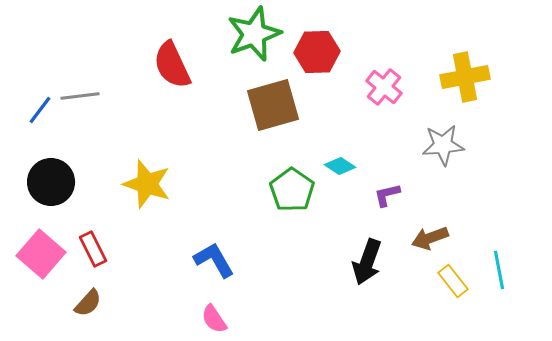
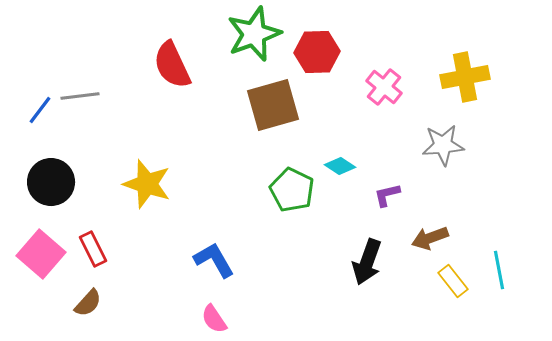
green pentagon: rotated 9 degrees counterclockwise
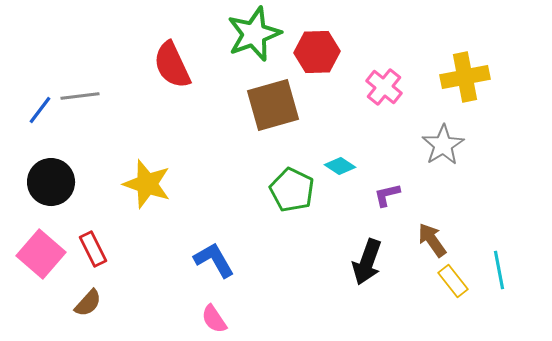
gray star: rotated 27 degrees counterclockwise
brown arrow: moved 2 px right, 2 px down; rotated 75 degrees clockwise
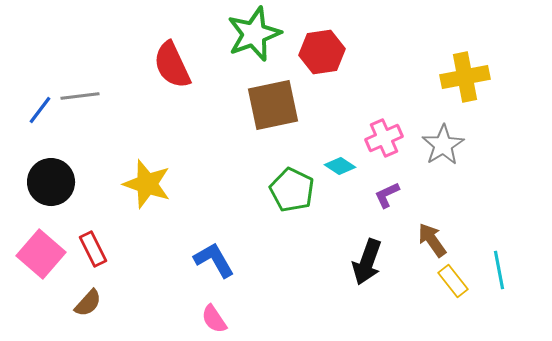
red hexagon: moved 5 px right; rotated 6 degrees counterclockwise
pink cross: moved 51 px down; rotated 27 degrees clockwise
brown square: rotated 4 degrees clockwise
purple L-shape: rotated 12 degrees counterclockwise
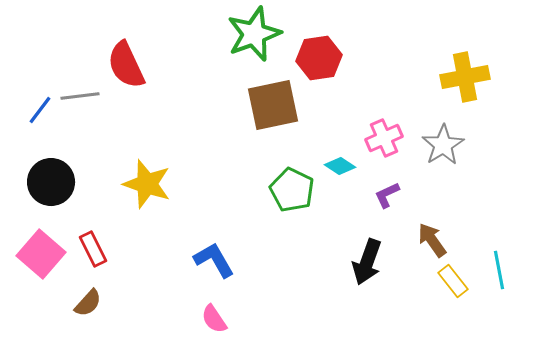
red hexagon: moved 3 px left, 6 px down
red semicircle: moved 46 px left
